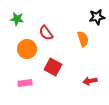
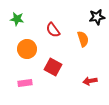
red semicircle: moved 7 px right, 3 px up
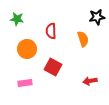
red semicircle: moved 2 px left, 1 px down; rotated 35 degrees clockwise
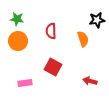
black star: moved 3 px down
orange circle: moved 9 px left, 8 px up
red arrow: rotated 24 degrees clockwise
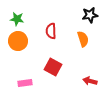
black star: moved 7 px left, 5 px up
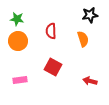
pink rectangle: moved 5 px left, 3 px up
